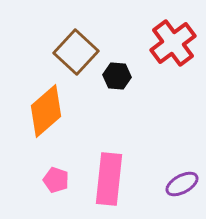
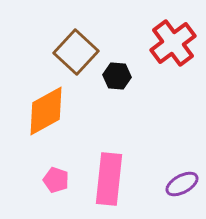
orange diamond: rotated 12 degrees clockwise
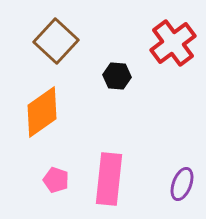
brown square: moved 20 px left, 11 px up
orange diamond: moved 4 px left, 1 px down; rotated 6 degrees counterclockwise
purple ellipse: rotated 40 degrees counterclockwise
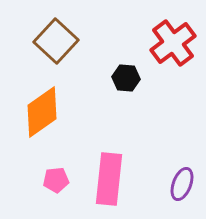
black hexagon: moved 9 px right, 2 px down
pink pentagon: rotated 25 degrees counterclockwise
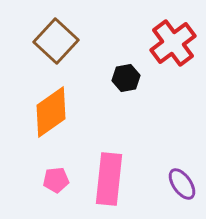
black hexagon: rotated 16 degrees counterclockwise
orange diamond: moved 9 px right
purple ellipse: rotated 56 degrees counterclockwise
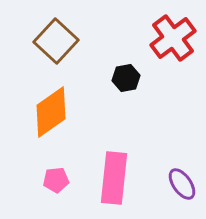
red cross: moved 5 px up
pink rectangle: moved 5 px right, 1 px up
